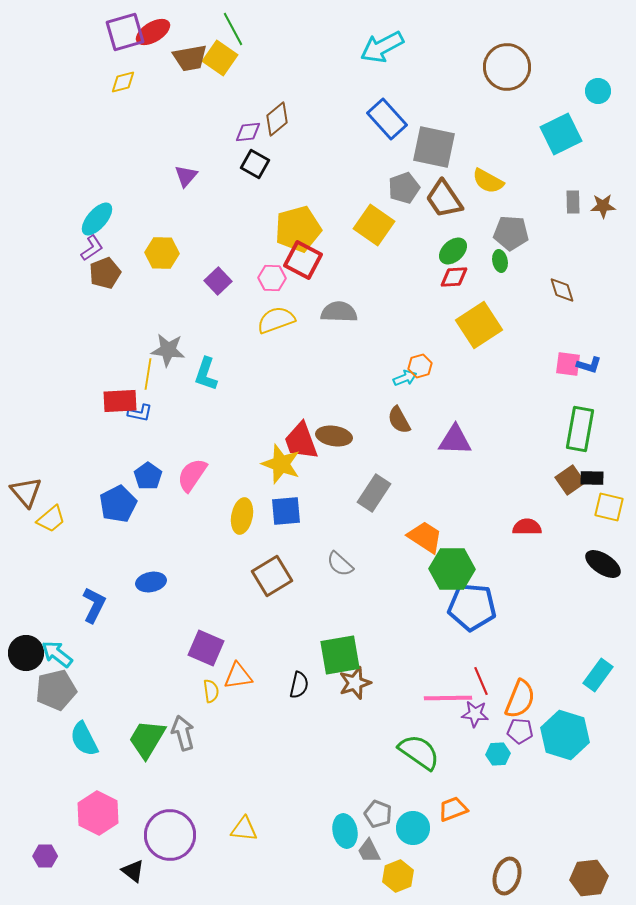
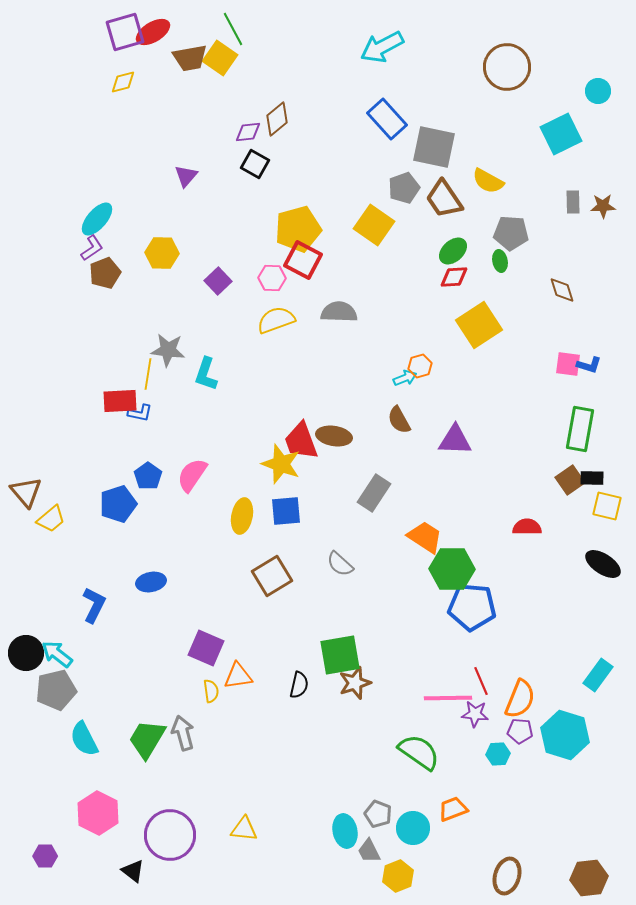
blue pentagon at (118, 504): rotated 9 degrees clockwise
yellow square at (609, 507): moved 2 px left, 1 px up
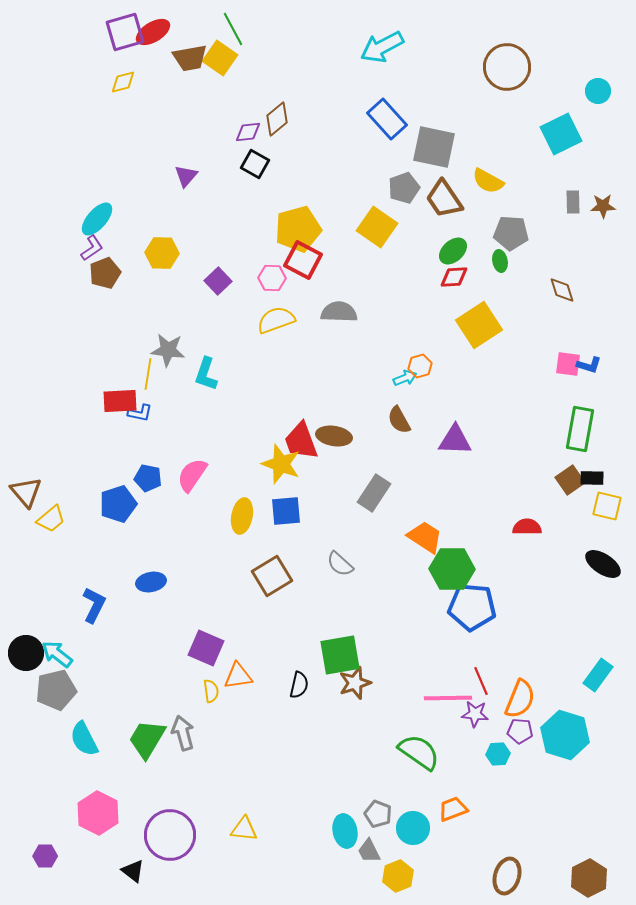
yellow square at (374, 225): moved 3 px right, 2 px down
blue pentagon at (148, 476): moved 2 px down; rotated 24 degrees counterclockwise
brown hexagon at (589, 878): rotated 21 degrees counterclockwise
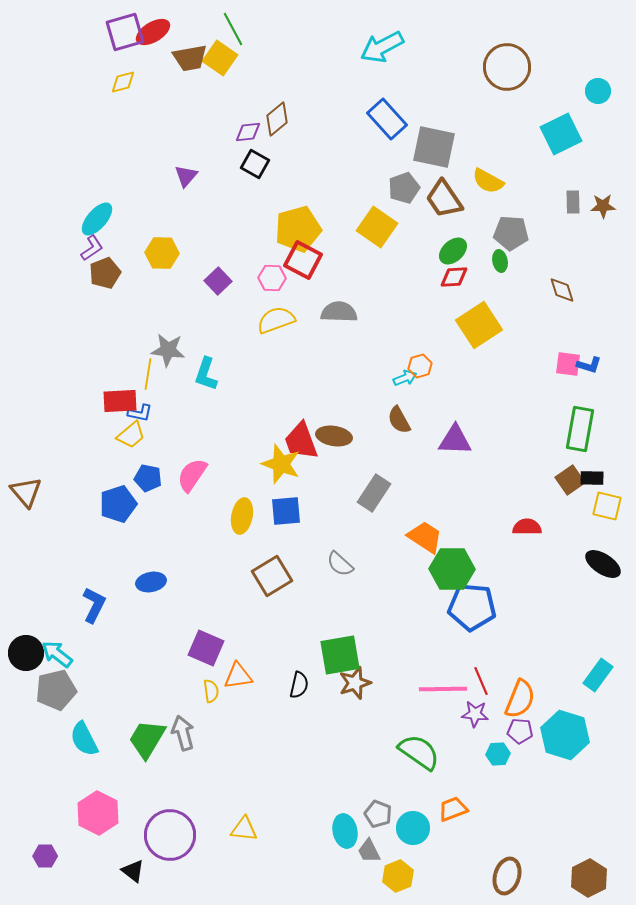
yellow trapezoid at (51, 519): moved 80 px right, 84 px up
pink line at (448, 698): moved 5 px left, 9 px up
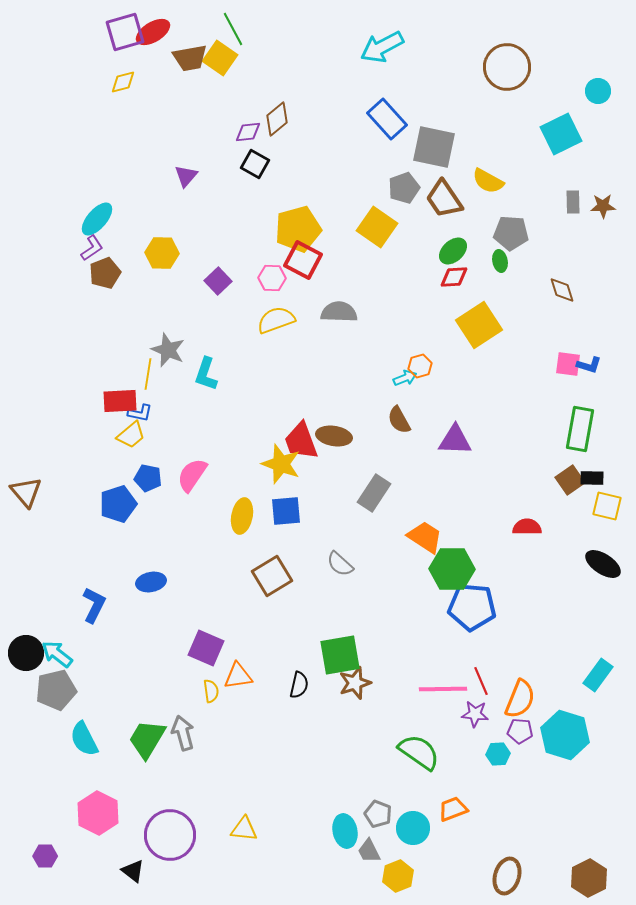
gray star at (168, 350): rotated 16 degrees clockwise
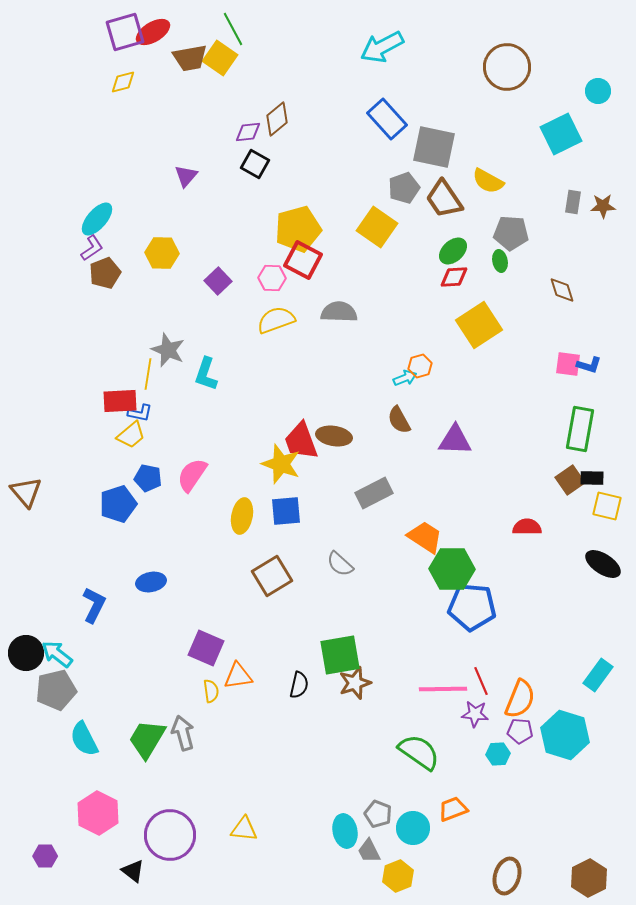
gray rectangle at (573, 202): rotated 10 degrees clockwise
gray rectangle at (374, 493): rotated 30 degrees clockwise
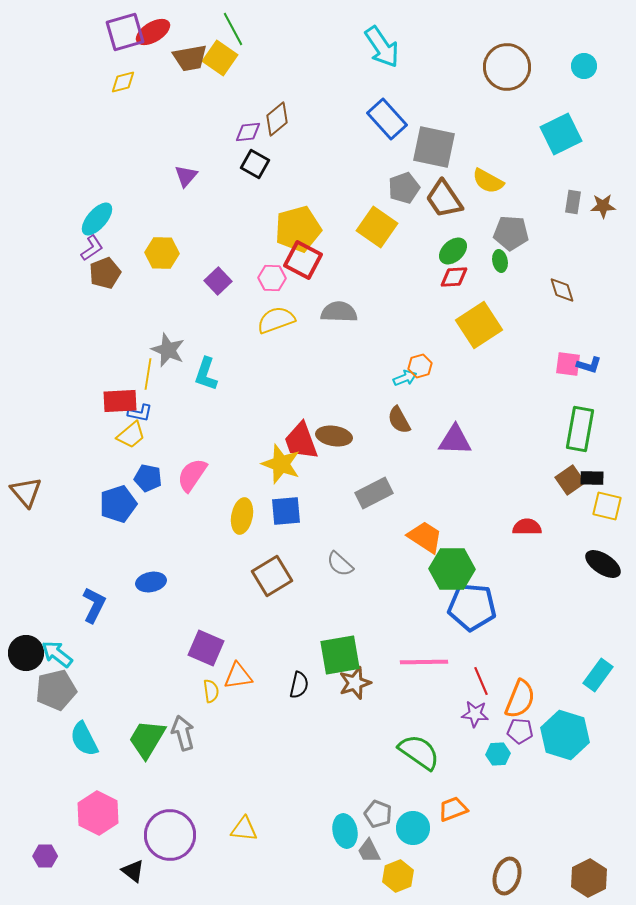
cyan arrow at (382, 47): rotated 96 degrees counterclockwise
cyan circle at (598, 91): moved 14 px left, 25 px up
pink line at (443, 689): moved 19 px left, 27 px up
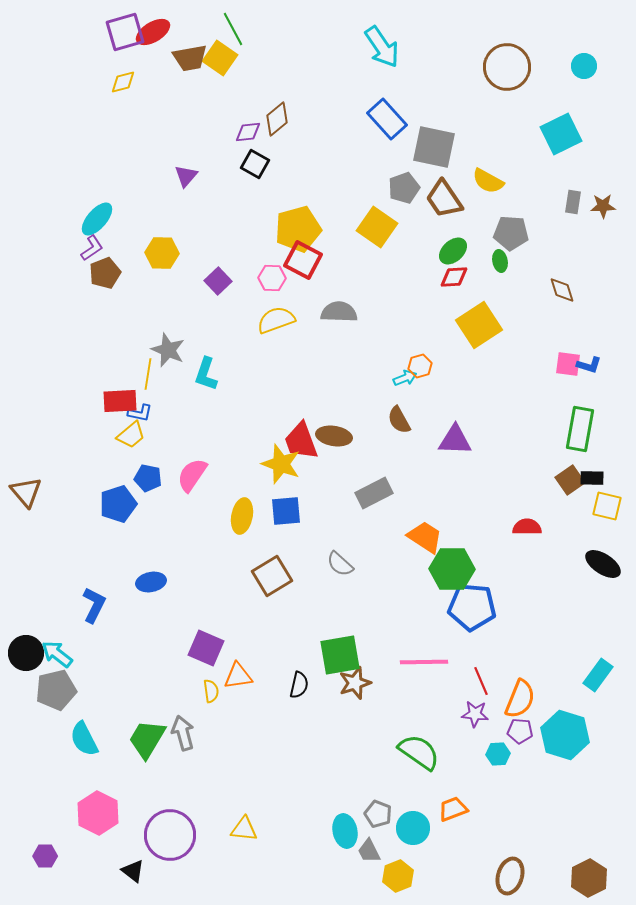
brown ellipse at (507, 876): moved 3 px right
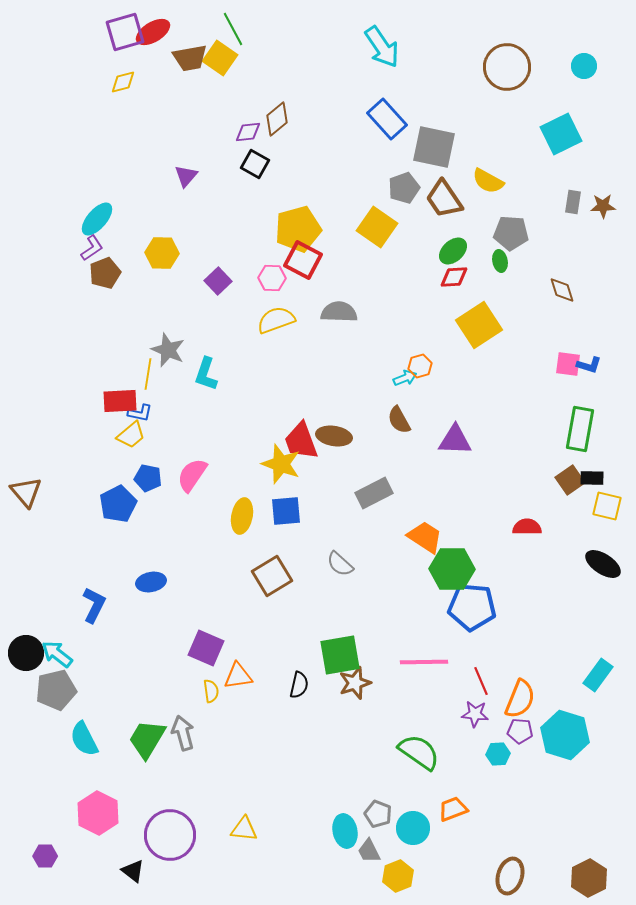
blue pentagon at (118, 504): rotated 9 degrees counterclockwise
